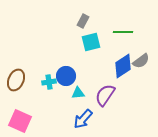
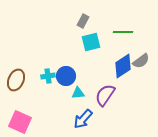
cyan cross: moved 1 px left, 6 px up
pink square: moved 1 px down
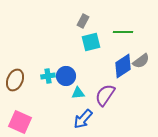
brown ellipse: moved 1 px left
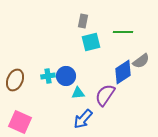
gray rectangle: rotated 16 degrees counterclockwise
blue diamond: moved 6 px down
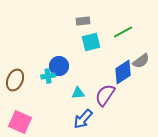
gray rectangle: rotated 72 degrees clockwise
green line: rotated 30 degrees counterclockwise
blue circle: moved 7 px left, 10 px up
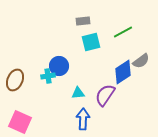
blue arrow: rotated 140 degrees clockwise
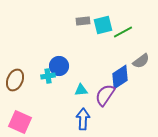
cyan square: moved 12 px right, 17 px up
blue diamond: moved 3 px left, 5 px down
cyan triangle: moved 3 px right, 3 px up
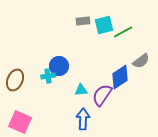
cyan square: moved 1 px right
purple semicircle: moved 3 px left
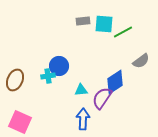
cyan square: moved 1 px up; rotated 18 degrees clockwise
blue diamond: moved 5 px left, 5 px down
purple semicircle: moved 3 px down
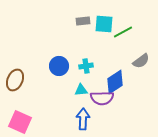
cyan cross: moved 38 px right, 10 px up
purple semicircle: rotated 125 degrees counterclockwise
